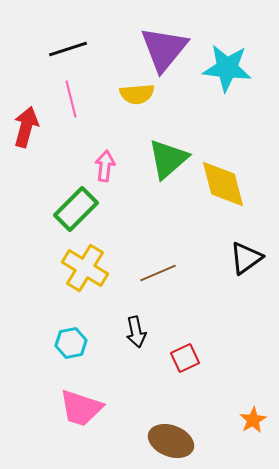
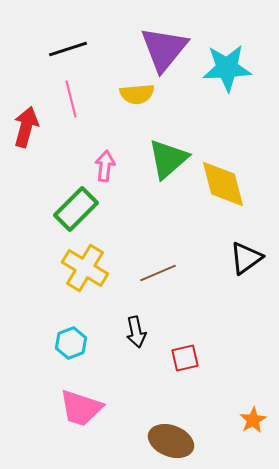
cyan star: rotated 9 degrees counterclockwise
cyan hexagon: rotated 8 degrees counterclockwise
red square: rotated 12 degrees clockwise
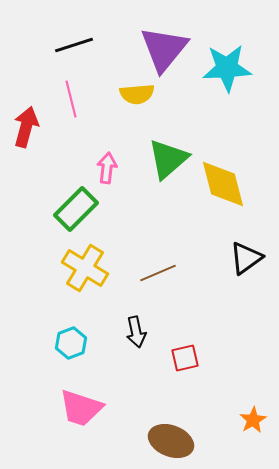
black line: moved 6 px right, 4 px up
pink arrow: moved 2 px right, 2 px down
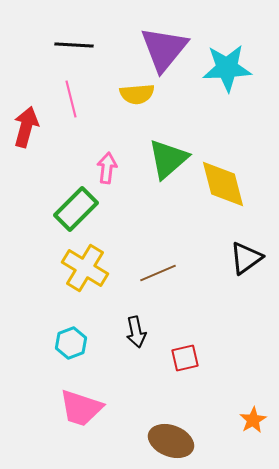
black line: rotated 21 degrees clockwise
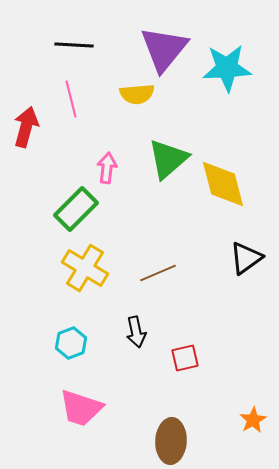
brown ellipse: rotated 72 degrees clockwise
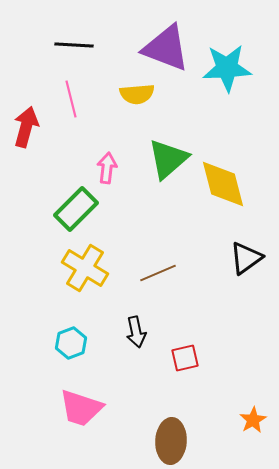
purple triangle: moved 2 px right, 1 px up; rotated 48 degrees counterclockwise
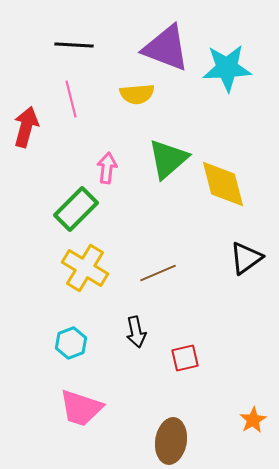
brown ellipse: rotated 6 degrees clockwise
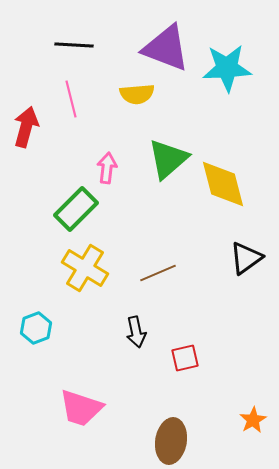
cyan hexagon: moved 35 px left, 15 px up
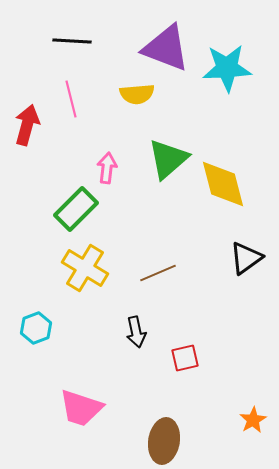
black line: moved 2 px left, 4 px up
red arrow: moved 1 px right, 2 px up
brown ellipse: moved 7 px left
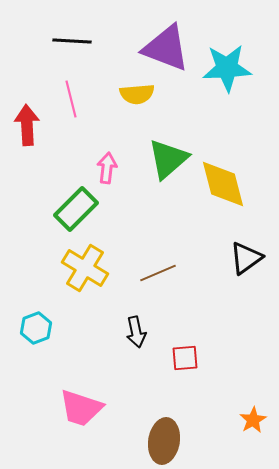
red arrow: rotated 18 degrees counterclockwise
red square: rotated 8 degrees clockwise
